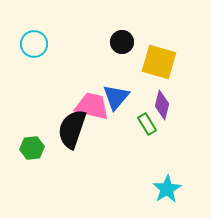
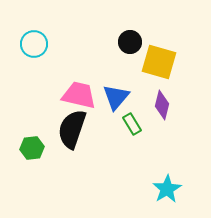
black circle: moved 8 px right
pink trapezoid: moved 13 px left, 11 px up
green rectangle: moved 15 px left
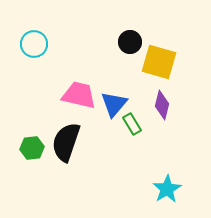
blue triangle: moved 2 px left, 7 px down
black semicircle: moved 6 px left, 13 px down
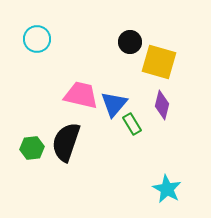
cyan circle: moved 3 px right, 5 px up
pink trapezoid: moved 2 px right
cyan star: rotated 12 degrees counterclockwise
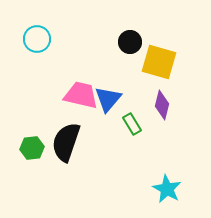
blue triangle: moved 6 px left, 5 px up
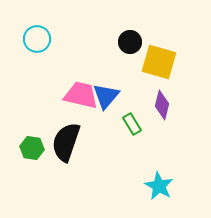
blue triangle: moved 2 px left, 3 px up
green hexagon: rotated 15 degrees clockwise
cyan star: moved 8 px left, 3 px up
